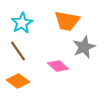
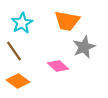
brown line: moved 4 px left
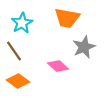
orange trapezoid: moved 3 px up
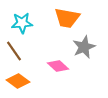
cyan star: rotated 25 degrees clockwise
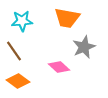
cyan star: moved 2 px up
pink diamond: moved 1 px right, 1 px down
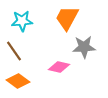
orange trapezoid: rotated 108 degrees clockwise
gray star: rotated 20 degrees clockwise
pink diamond: rotated 30 degrees counterclockwise
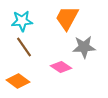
brown line: moved 10 px right, 4 px up
pink diamond: moved 2 px right; rotated 20 degrees clockwise
